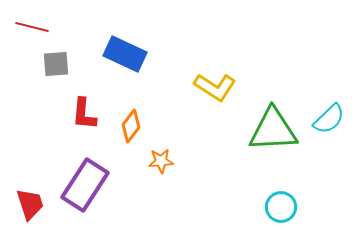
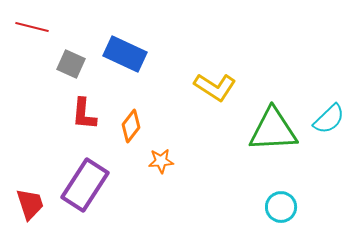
gray square: moved 15 px right; rotated 28 degrees clockwise
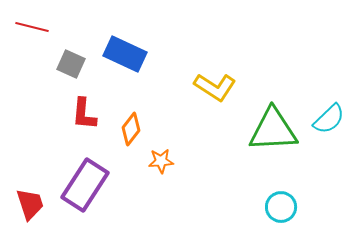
orange diamond: moved 3 px down
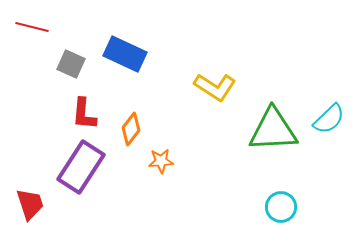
purple rectangle: moved 4 px left, 18 px up
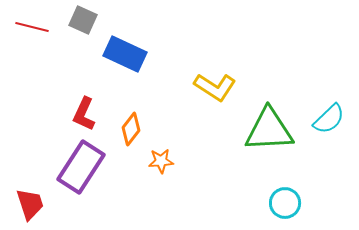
gray square: moved 12 px right, 44 px up
red L-shape: rotated 20 degrees clockwise
green triangle: moved 4 px left
cyan circle: moved 4 px right, 4 px up
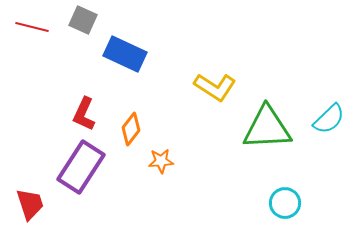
green triangle: moved 2 px left, 2 px up
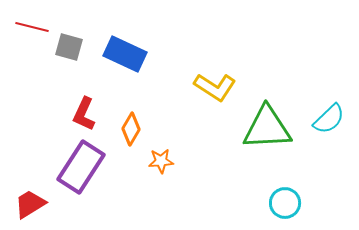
gray square: moved 14 px left, 27 px down; rotated 8 degrees counterclockwise
orange diamond: rotated 8 degrees counterclockwise
red trapezoid: rotated 104 degrees counterclockwise
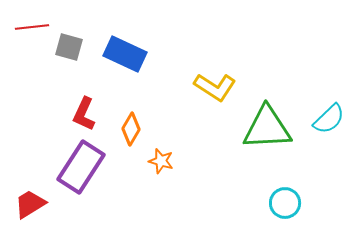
red line: rotated 20 degrees counterclockwise
orange star: rotated 20 degrees clockwise
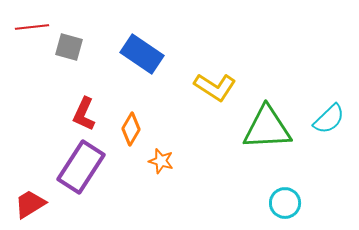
blue rectangle: moved 17 px right; rotated 9 degrees clockwise
